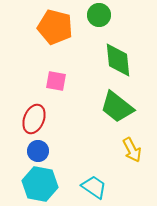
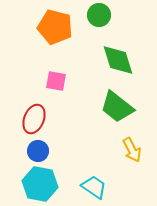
green diamond: rotated 12 degrees counterclockwise
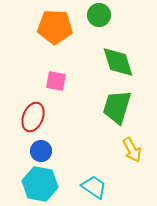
orange pentagon: rotated 12 degrees counterclockwise
green diamond: moved 2 px down
green trapezoid: rotated 69 degrees clockwise
red ellipse: moved 1 px left, 2 px up
blue circle: moved 3 px right
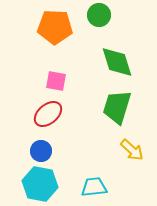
green diamond: moved 1 px left
red ellipse: moved 15 px right, 3 px up; rotated 28 degrees clockwise
yellow arrow: rotated 20 degrees counterclockwise
cyan trapezoid: rotated 40 degrees counterclockwise
